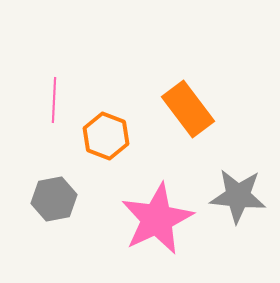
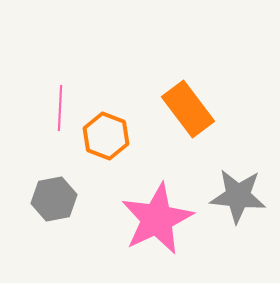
pink line: moved 6 px right, 8 px down
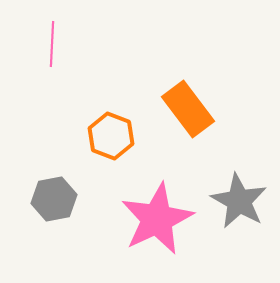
pink line: moved 8 px left, 64 px up
orange hexagon: moved 5 px right
gray star: moved 1 px right, 5 px down; rotated 24 degrees clockwise
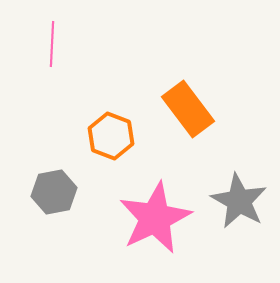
gray hexagon: moved 7 px up
pink star: moved 2 px left, 1 px up
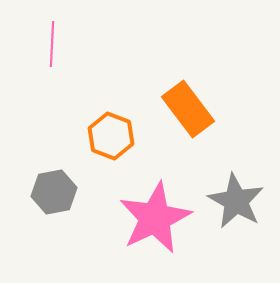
gray star: moved 3 px left
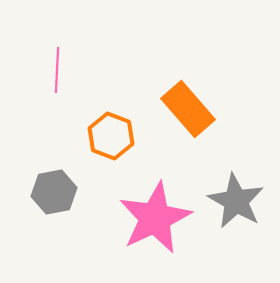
pink line: moved 5 px right, 26 px down
orange rectangle: rotated 4 degrees counterclockwise
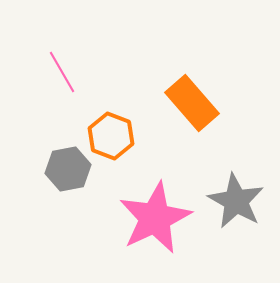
pink line: moved 5 px right, 2 px down; rotated 33 degrees counterclockwise
orange rectangle: moved 4 px right, 6 px up
gray hexagon: moved 14 px right, 23 px up
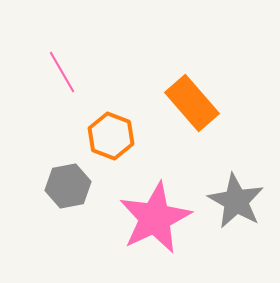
gray hexagon: moved 17 px down
